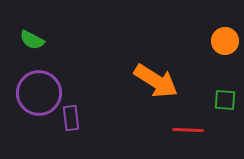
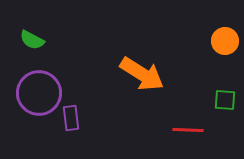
orange arrow: moved 14 px left, 7 px up
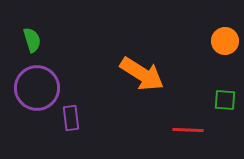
green semicircle: rotated 135 degrees counterclockwise
purple circle: moved 2 px left, 5 px up
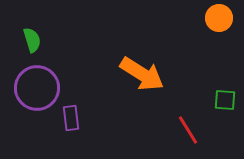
orange circle: moved 6 px left, 23 px up
red line: rotated 56 degrees clockwise
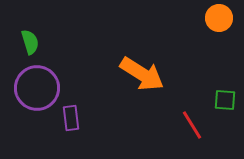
green semicircle: moved 2 px left, 2 px down
red line: moved 4 px right, 5 px up
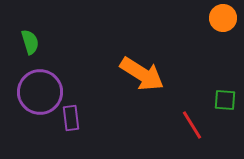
orange circle: moved 4 px right
purple circle: moved 3 px right, 4 px down
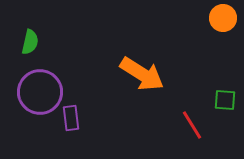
green semicircle: rotated 30 degrees clockwise
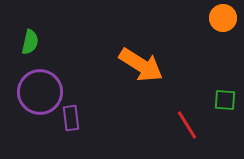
orange arrow: moved 1 px left, 9 px up
red line: moved 5 px left
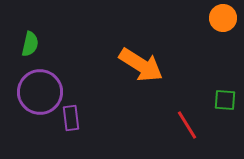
green semicircle: moved 2 px down
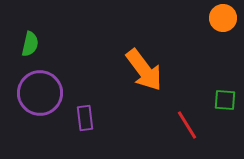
orange arrow: moved 3 px right, 5 px down; rotated 21 degrees clockwise
purple circle: moved 1 px down
purple rectangle: moved 14 px right
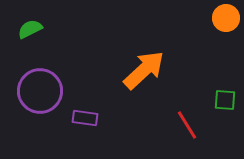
orange circle: moved 3 px right
green semicircle: moved 15 px up; rotated 130 degrees counterclockwise
orange arrow: rotated 96 degrees counterclockwise
purple circle: moved 2 px up
purple rectangle: rotated 75 degrees counterclockwise
